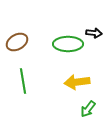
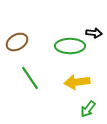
green ellipse: moved 2 px right, 2 px down
green line: moved 7 px right, 3 px up; rotated 25 degrees counterclockwise
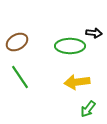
green line: moved 10 px left, 1 px up
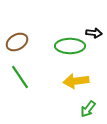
yellow arrow: moved 1 px left, 1 px up
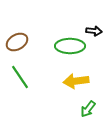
black arrow: moved 2 px up
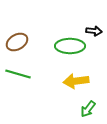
green line: moved 2 px left, 3 px up; rotated 40 degrees counterclockwise
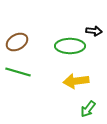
green line: moved 2 px up
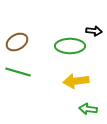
green arrow: rotated 60 degrees clockwise
